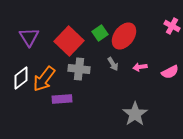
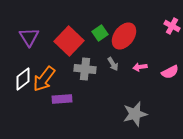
gray cross: moved 6 px right
white diamond: moved 2 px right, 1 px down
gray star: rotated 20 degrees clockwise
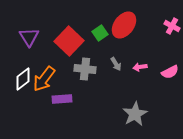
red ellipse: moved 11 px up
gray arrow: moved 3 px right
gray star: rotated 15 degrees counterclockwise
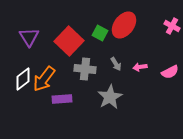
green square: rotated 28 degrees counterclockwise
gray star: moved 25 px left, 17 px up
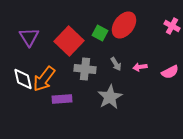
white diamond: rotated 65 degrees counterclockwise
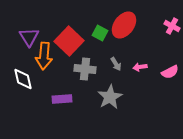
orange arrow: moved 23 px up; rotated 32 degrees counterclockwise
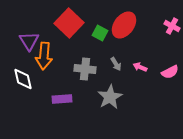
purple triangle: moved 4 px down
red square: moved 18 px up
pink arrow: rotated 32 degrees clockwise
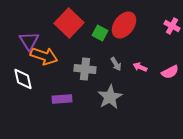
orange arrow: rotated 76 degrees counterclockwise
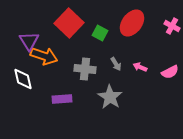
red ellipse: moved 8 px right, 2 px up
gray star: rotated 10 degrees counterclockwise
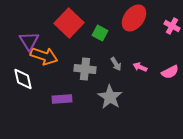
red ellipse: moved 2 px right, 5 px up
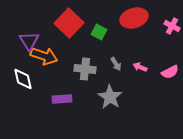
red ellipse: rotated 36 degrees clockwise
green square: moved 1 px left, 1 px up
